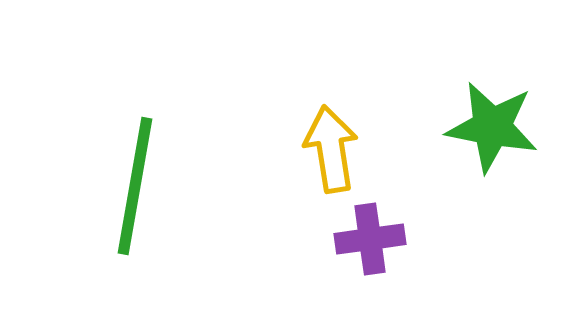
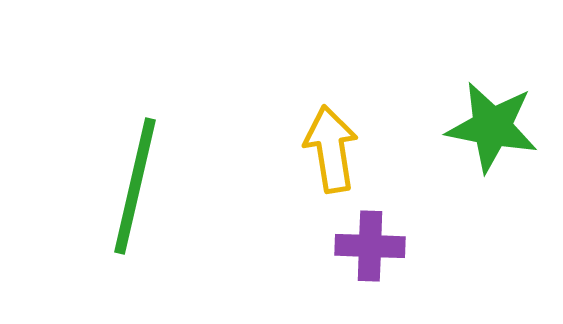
green line: rotated 3 degrees clockwise
purple cross: moved 7 px down; rotated 10 degrees clockwise
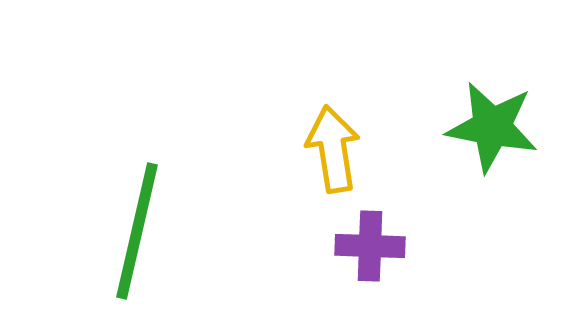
yellow arrow: moved 2 px right
green line: moved 2 px right, 45 px down
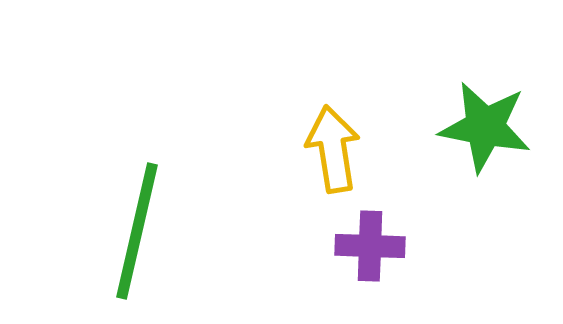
green star: moved 7 px left
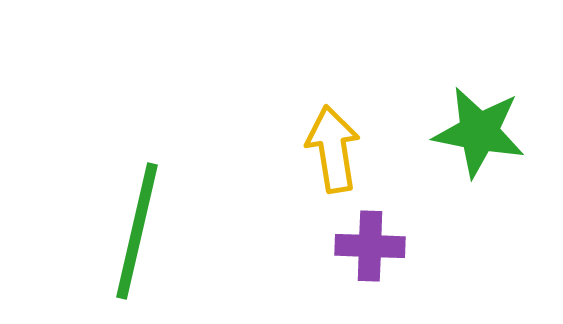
green star: moved 6 px left, 5 px down
